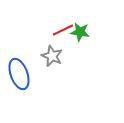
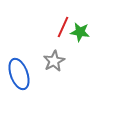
red line: moved 3 px up; rotated 40 degrees counterclockwise
gray star: moved 2 px right, 5 px down; rotated 20 degrees clockwise
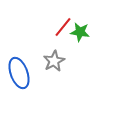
red line: rotated 15 degrees clockwise
blue ellipse: moved 1 px up
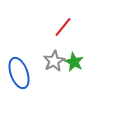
green star: moved 6 px left, 30 px down; rotated 18 degrees clockwise
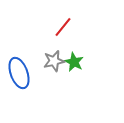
gray star: rotated 15 degrees clockwise
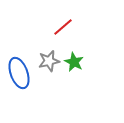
red line: rotated 10 degrees clockwise
gray star: moved 5 px left
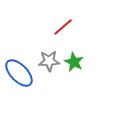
gray star: rotated 10 degrees clockwise
blue ellipse: rotated 24 degrees counterclockwise
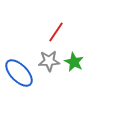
red line: moved 7 px left, 5 px down; rotated 15 degrees counterclockwise
